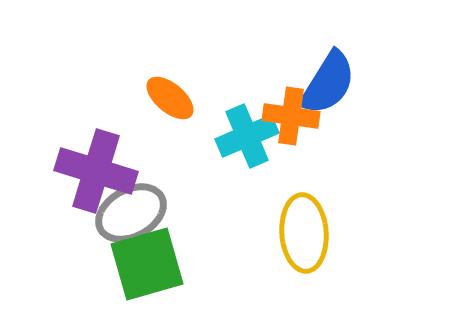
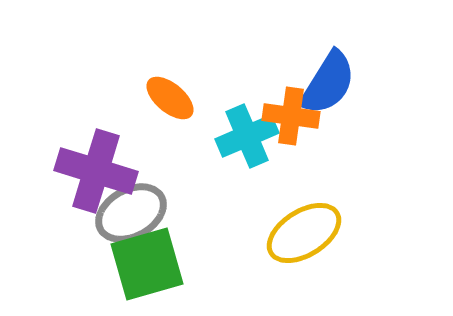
yellow ellipse: rotated 62 degrees clockwise
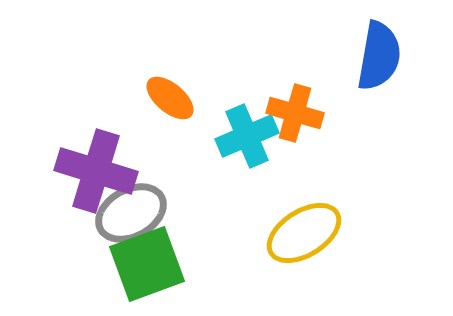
blue semicircle: moved 51 px right, 27 px up; rotated 22 degrees counterclockwise
orange cross: moved 4 px right, 3 px up; rotated 8 degrees clockwise
green square: rotated 4 degrees counterclockwise
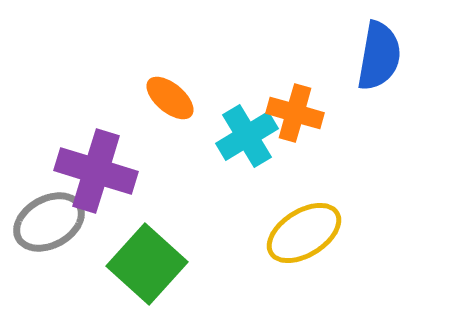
cyan cross: rotated 8 degrees counterclockwise
gray ellipse: moved 82 px left, 9 px down
green square: rotated 28 degrees counterclockwise
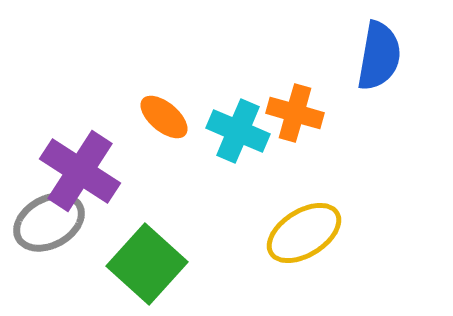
orange ellipse: moved 6 px left, 19 px down
cyan cross: moved 9 px left, 5 px up; rotated 36 degrees counterclockwise
purple cross: moved 16 px left; rotated 16 degrees clockwise
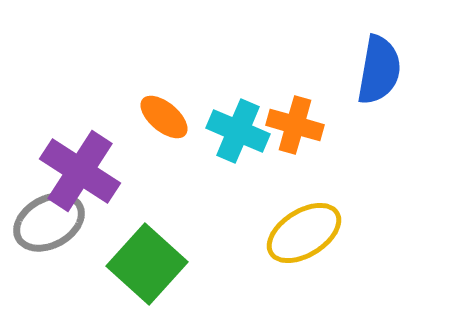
blue semicircle: moved 14 px down
orange cross: moved 12 px down
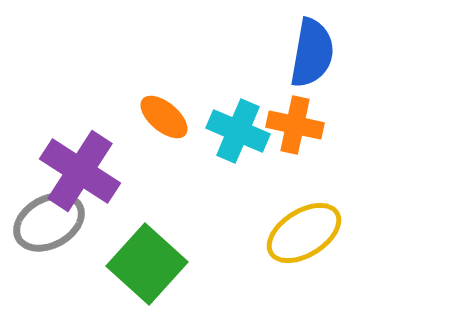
blue semicircle: moved 67 px left, 17 px up
orange cross: rotated 4 degrees counterclockwise
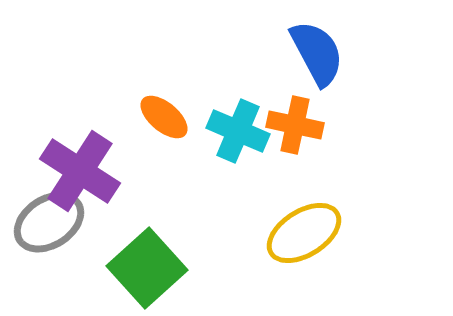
blue semicircle: moved 5 px right; rotated 38 degrees counterclockwise
gray ellipse: rotated 4 degrees counterclockwise
green square: moved 4 px down; rotated 6 degrees clockwise
